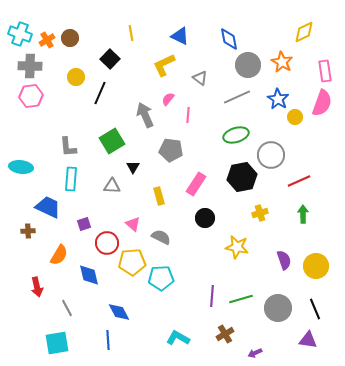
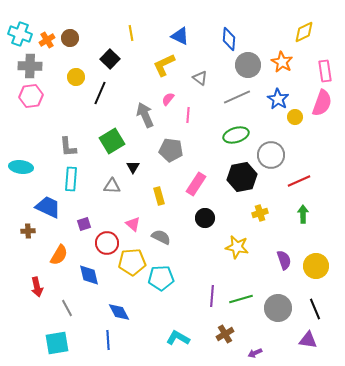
blue diamond at (229, 39): rotated 15 degrees clockwise
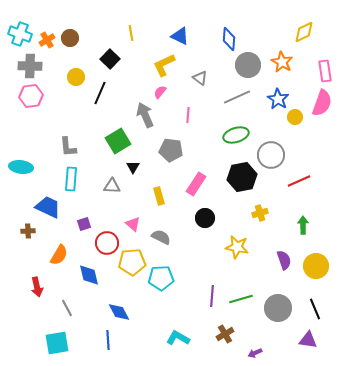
pink semicircle at (168, 99): moved 8 px left, 7 px up
green square at (112, 141): moved 6 px right
green arrow at (303, 214): moved 11 px down
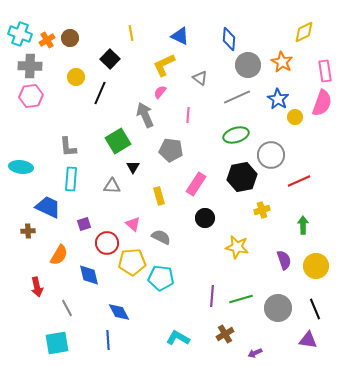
yellow cross at (260, 213): moved 2 px right, 3 px up
cyan pentagon at (161, 278): rotated 10 degrees clockwise
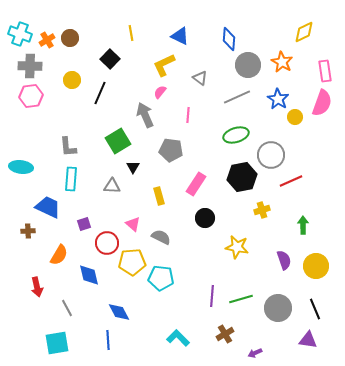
yellow circle at (76, 77): moved 4 px left, 3 px down
red line at (299, 181): moved 8 px left
cyan L-shape at (178, 338): rotated 15 degrees clockwise
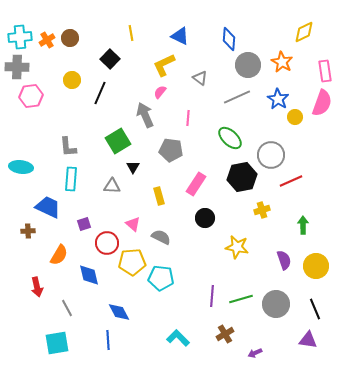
cyan cross at (20, 34): moved 3 px down; rotated 25 degrees counterclockwise
gray cross at (30, 66): moved 13 px left, 1 px down
pink line at (188, 115): moved 3 px down
green ellipse at (236, 135): moved 6 px left, 3 px down; rotated 60 degrees clockwise
gray circle at (278, 308): moved 2 px left, 4 px up
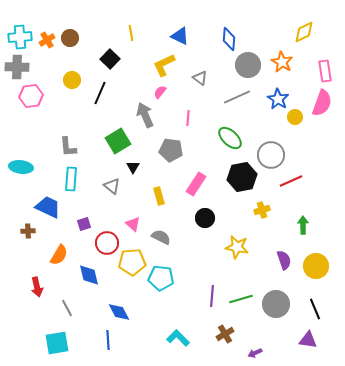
gray triangle at (112, 186): rotated 36 degrees clockwise
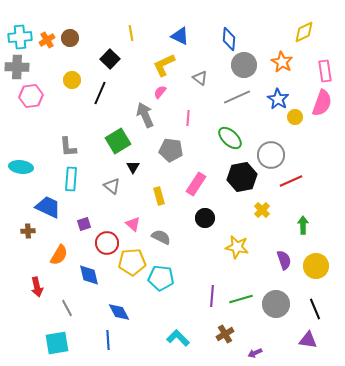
gray circle at (248, 65): moved 4 px left
yellow cross at (262, 210): rotated 28 degrees counterclockwise
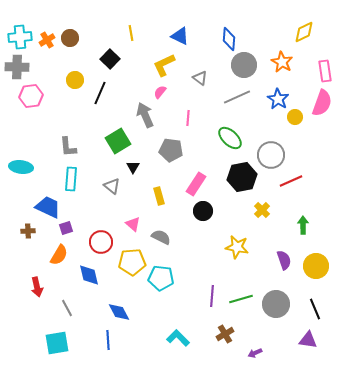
yellow circle at (72, 80): moved 3 px right
black circle at (205, 218): moved 2 px left, 7 px up
purple square at (84, 224): moved 18 px left, 4 px down
red circle at (107, 243): moved 6 px left, 1 px up
